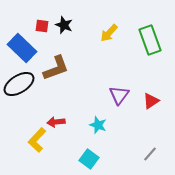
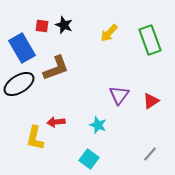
blue rectangle: rotated 16 degrees clockwise
yellow L-shape: moved 2 px left, 2 px up; rotated 30 degrees counterclockwise
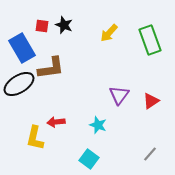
brown L-shape: moved 5 px left; rotated 12 degrees clockwise
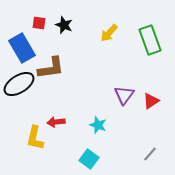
red square: moved 3 px left, 3 px up
purple triangle: moved 5 px right
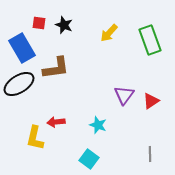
brown L-shape: moved 5 px right
gray line: rotated 42 degrees counterclockwise
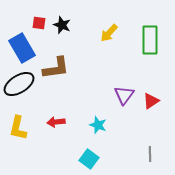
black star: moved 2 px left
green rectangle: rotated 20 degrees clockwise
yellow L-shape: moved 17 px left, 10 px up
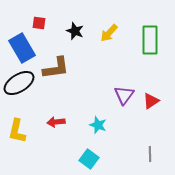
black star: moved 13 px right, 6 px down
black ellipse: moved 1 px up
yellow L-shape: moved 1 px left, 3 px down
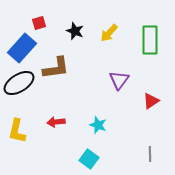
red square: rotated 24 degrees counterclockwise
blue rectangle: rotated 72 degrees clockwise
purple triangle: moved 5 px left, 15 px up
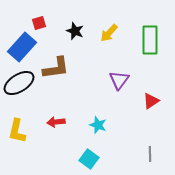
blue rectangle: moved 1 px up
